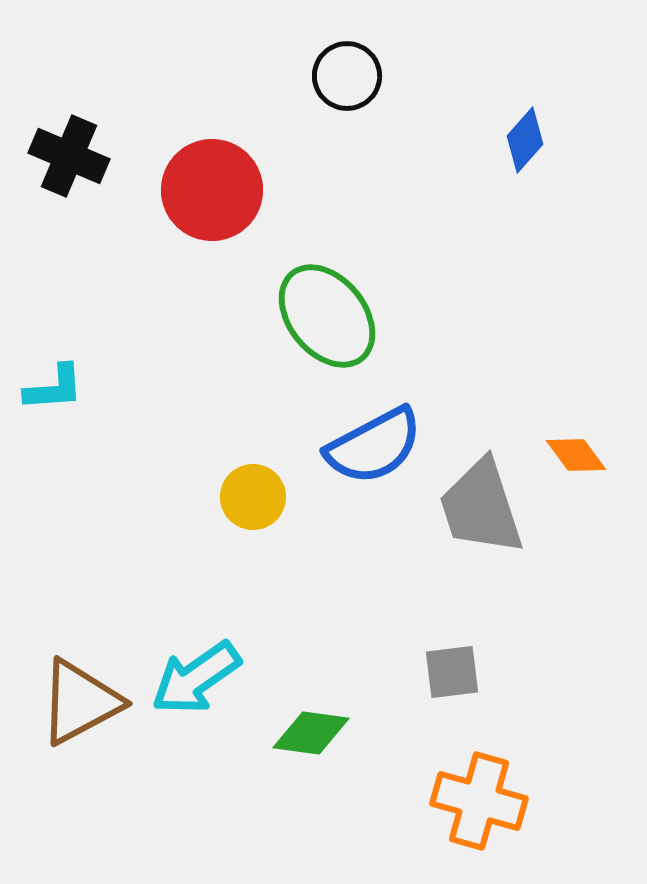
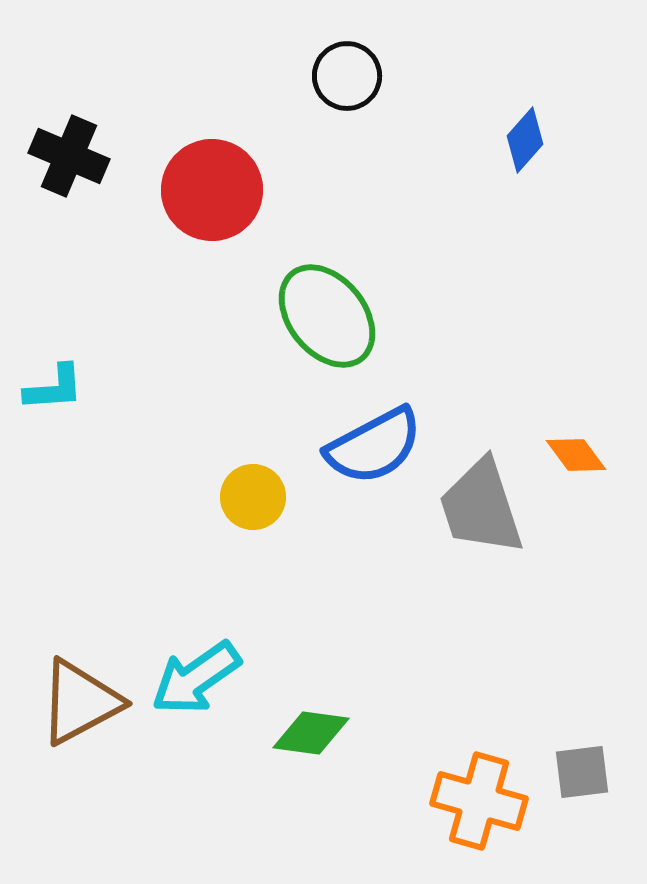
gray square: moved 130 px right, 100 px down
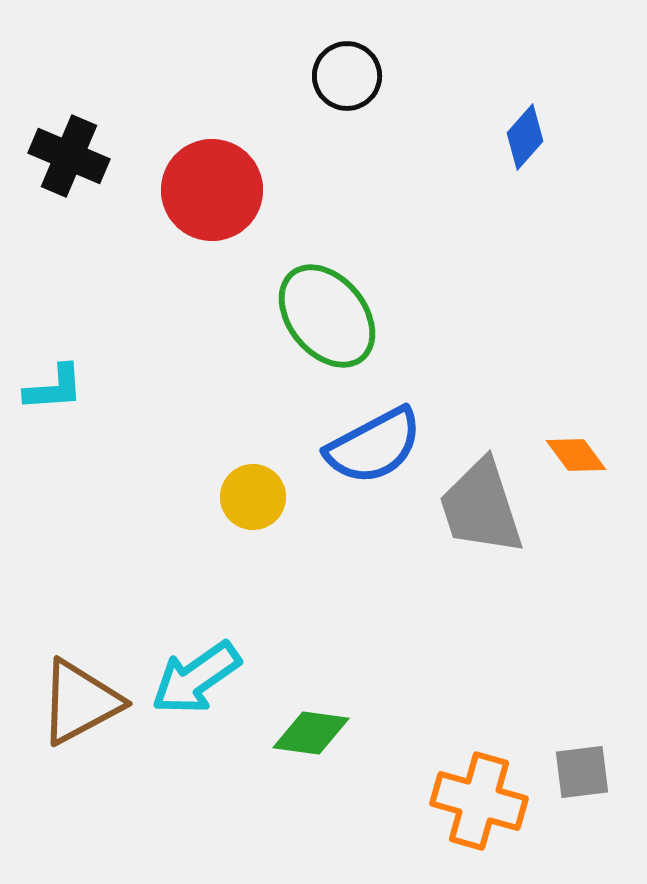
blue diamond: moved 3 px up
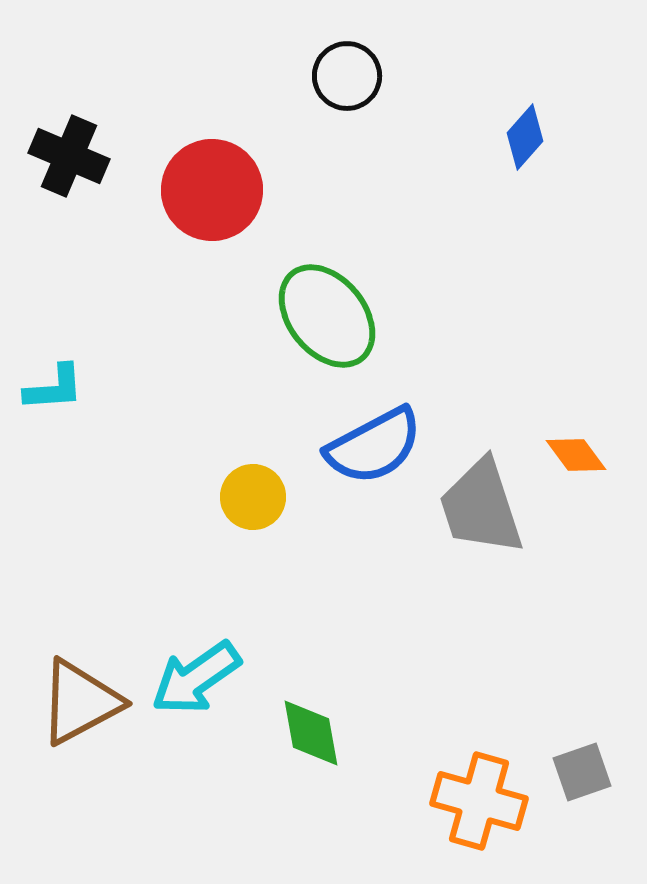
green diamond: rotated 72 degrees clockwise
gray square: rotated 12 degrees counterclockwise
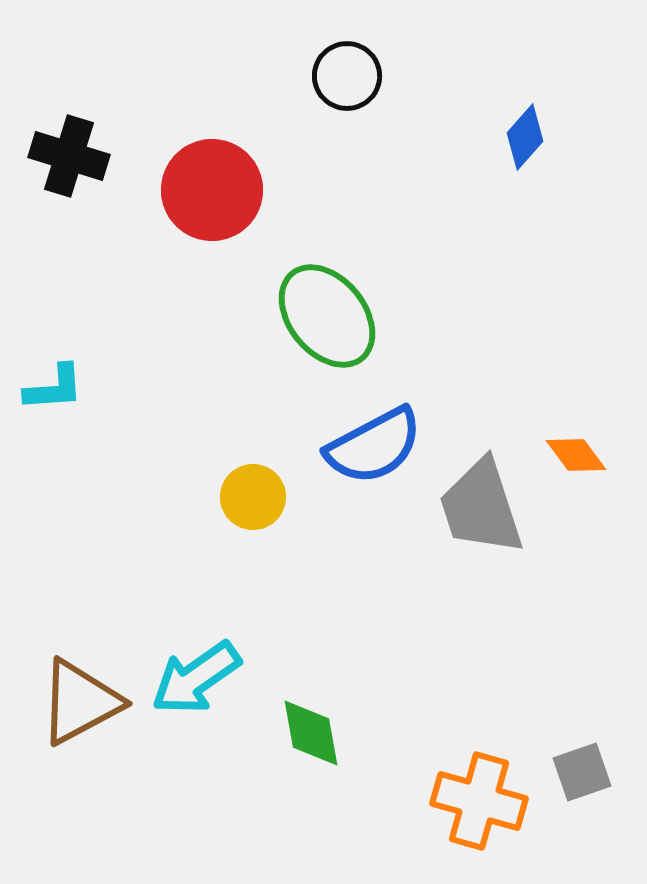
black cross: rotated 6 degrees counterclockwise
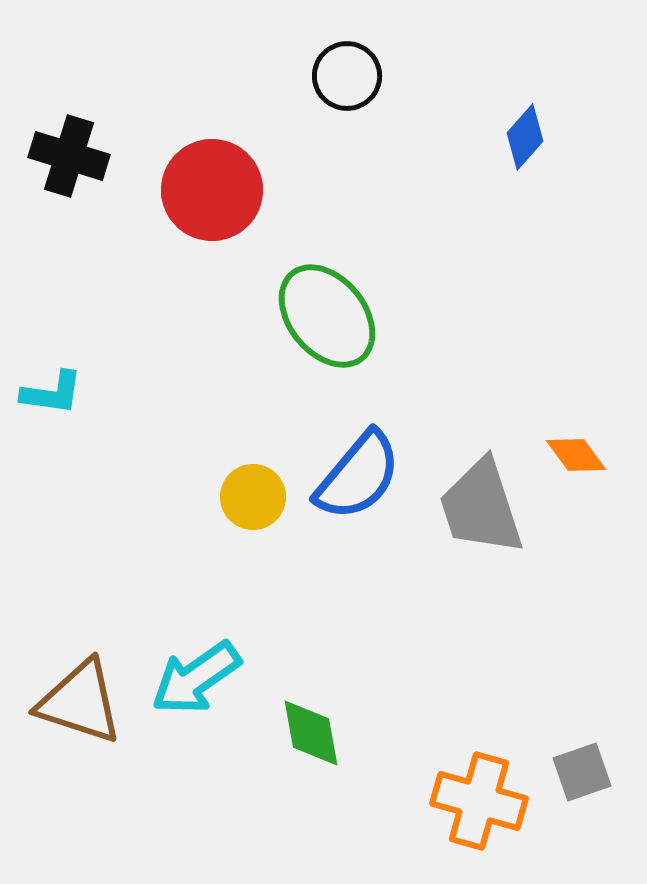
cyan L-shape: moved 2 px left, 5 px down; rotated 12 degrees clockwise
blue semicircle: moved 16 px left, 30 px down; rotated 22 degrees counterclockwise
brown triangle: rotated 46 degrees clockwise
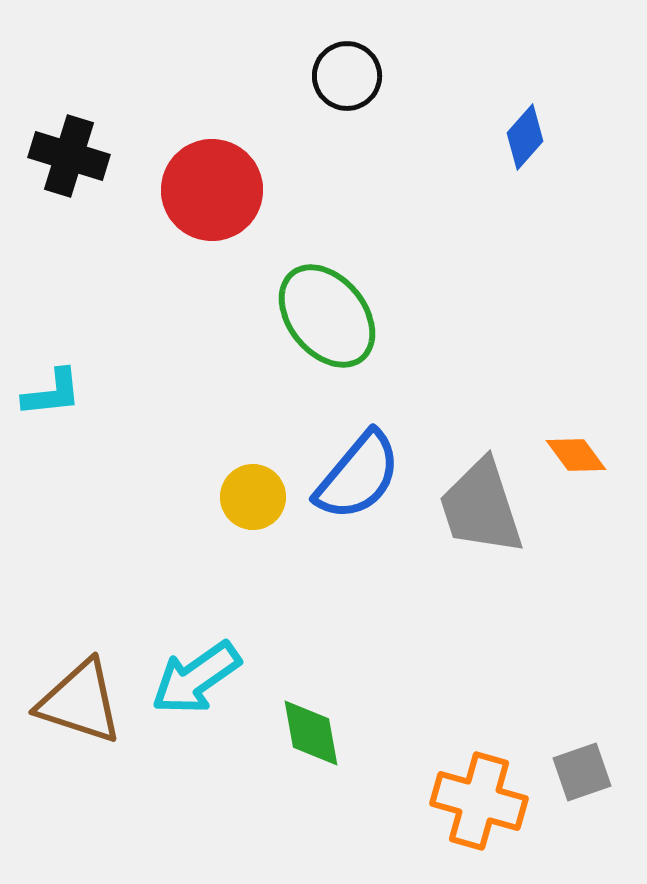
cyan L-shape: rotated 14 degrees counterclockwise
